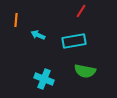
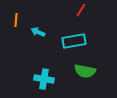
red line: moved 1 px up
cyan arrow: moved 3 px up
cyan cross: rotated 12 degrees counterclockwise
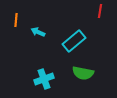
red line: moved 19 px right, 1 px down; rotated 24 degrees counterclockwise
cyan rectangle: rotated 30 degrees counterclockwise
green semicircle: moved 2 px left, 2 px down
cyan cross: rotated 30 degrees counterclockwise
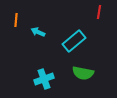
red line: moved 1 px left, 1 px down
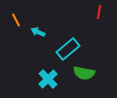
orange line: rotated 32 degrees counterclockwise
cyan rectangle: moved 6 px left, 8 px down
green semicircle: moved 1 px right
cyan cross: moved 4 px right; rotated 24 degrees counterclockwise
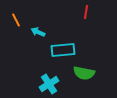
red line: moved 13 px left
cyan rectangle: moved 5 px left, 1 px down; rotated 35 degrees clockwise
cyan cross: moved 1 px right, 5 px down; rotated 12 degrees clockwise
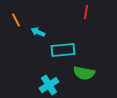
cyan cross: moved 1 px down
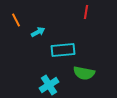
cyan arrow: rotated 128 degrees clockwise
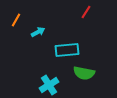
red line: rotated 24 degrees clockwise
orange line: rotated 56 degrees clockwise
cyan rectangle: moved 4 px right
